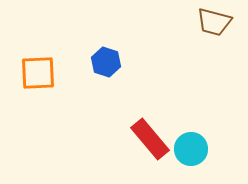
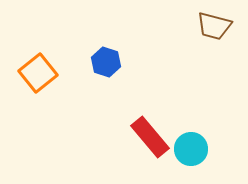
brown trapezoid: moved 4 px down
orange square: rotated 36 degrees counterclockwise
red rectangle: moved 2 px up
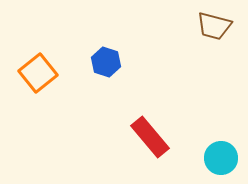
cyan circle: moved 30 px right, 9 px down
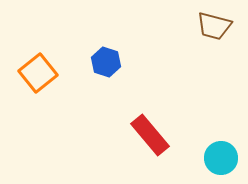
red rectangle: moved 2 px up
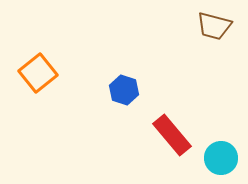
blue hexagon: moved 18 px right, 28 px down
red rectangle: moved 22 px right
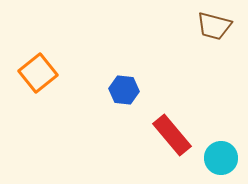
blue hexagon: rotated 12 degrees counterclockwise
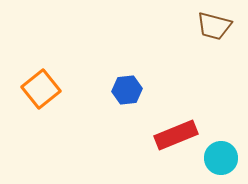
orange square: moved 3 px right, 16 px down
blue hexagon: moved 3 px right; rotated 12 degrees counterclockwise
red rectangle: moved 4 px right; rotated 72 degrees counterclockwise
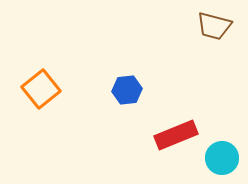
cyan circle: moved 1 px right
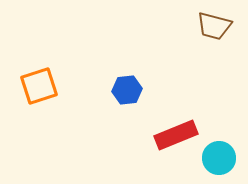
orange square: moved 2 px left, 3 px up; rotated 21 degrees clockwise
cyan circle: moved 3 px left
